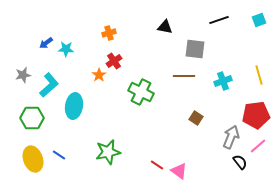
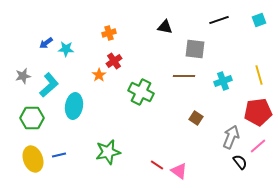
gray star: moved 1 px down
red pentagon: moved 2 px right, 3 px up
blue line: rotated 48 degrees counterclockwise
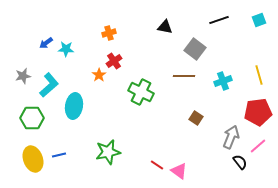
gray square: rotated 30 degrees clockwise
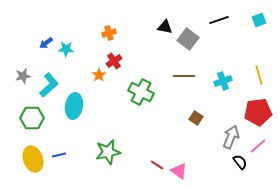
gray square: moved 7 px left, 10 px up
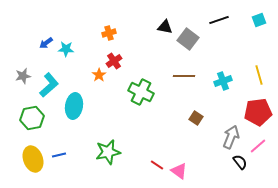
green hexagon: rotated 10 degrees counterclockwise
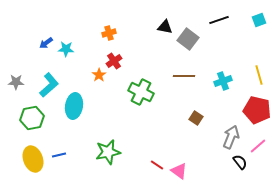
gray star: moved 7 px left, 6 px down; rotated 14 degrees clockwise
red pentagon: moved 1 px left, 2 px up; rotated 20 degrees clockwise
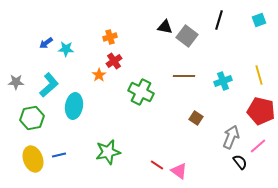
black line: rotated 54 degrees counterclockwise
orange cross: moved 1 px right, 4 px down
gray square: moved 1 px left, 3 px up
red pentagon: moved 4 px right, 1 px down
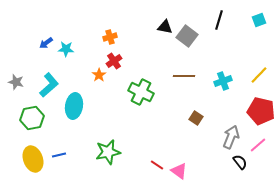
yellow line: rotated 60 degrees clockwise
gray star: rotated 14 degrees clockwise
pink line: moved 1 px up
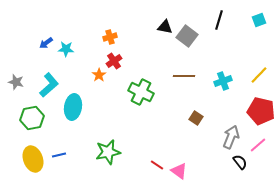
cyan ellipse: moved 1 px left, 1 px down
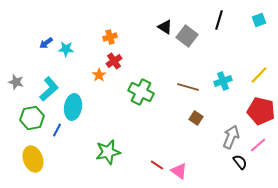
black triangle: rotated 21 degrees clockwise
brown line: moved 4 px right, 11 px down; rotated 15 degrees clockwise
cyan L-shape: moved 4 px down
blue line: moved 2 px left, 25 px up; rotated 48 degrees counterclockwise
